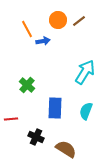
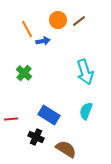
cyan arrow: rotated 130 degrees clockwise
green cross: moved 3 px left, 12 px up
blue rectangle: moved 6 px left, 7 px down; rotated 60 degrees counterclockwise
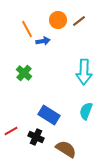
cyan arrow: moved 1 px left; rotated 20 degrees clockwise
red line: moved 12 px down; rotated 24 degrees counterclockwise
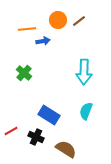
orange line: rotated 66 degrees counterclockwise
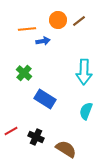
blue rectangle: moved 4 px left, 16 px up
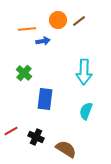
blue rectangle: rotated 65 degrees clockwise
